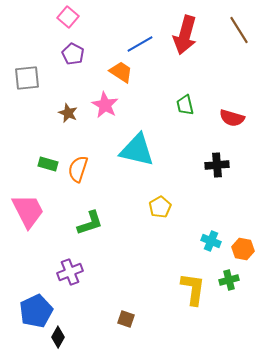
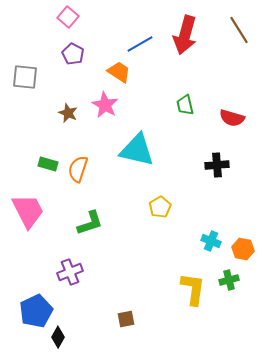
orange trapezoid: moved 2 px left
gray square: moved 2 px left, 1 px up; rotated 12 degrees clockwise
brown square: rotated 30 degrees counterclockwise
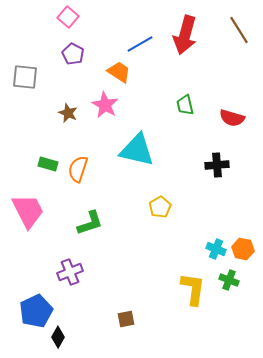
cyan cross: moved 5 px right, 8 px down
green cross: rotated 36 degrees clockwise
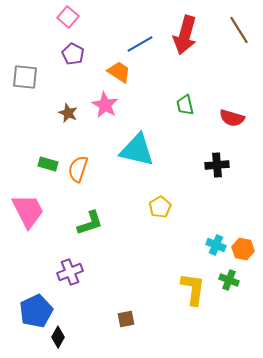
cyan cross: moved 4 px up
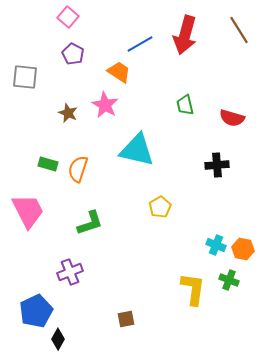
black diamond: moved 2 px down
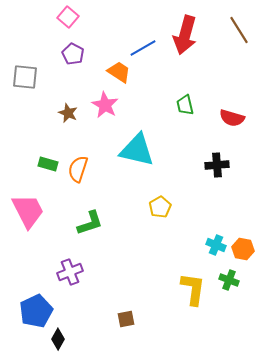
blue line: moved 3 px right, 4 px down
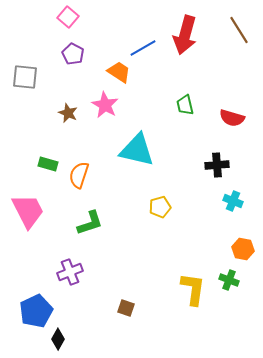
orange semicircle: moved 1 px right, 6 px down
yellow pentagon: rotated 15 degrees clockwise
cyan cross: moved 17 px right, 44 px up
brown square: moved 11 px up; rotated 30 degrees clockwise
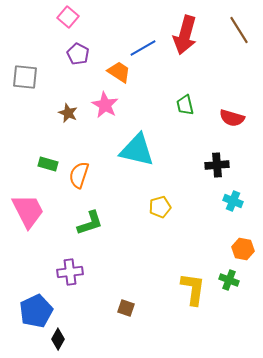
purple pentagon: moved 5 px right
purple cross: rotated 15 degrees clockwise
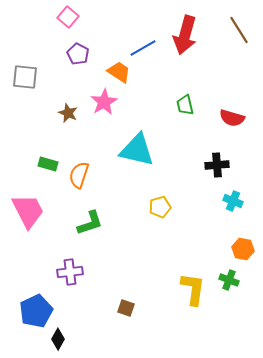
pink star: moved 1 px left, 3 px up; rotated 12 degrees clockwise
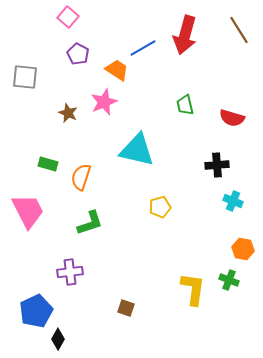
orange trapezoid: moved 2 px left, 2 px up
pink star: rotated 8 degrees clockwise
orange semicircle: moved 2 px right, 2 px down
